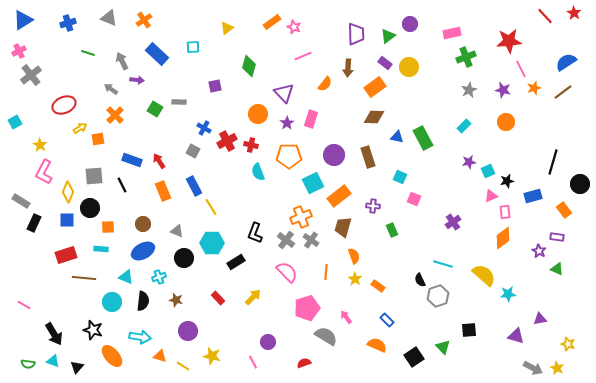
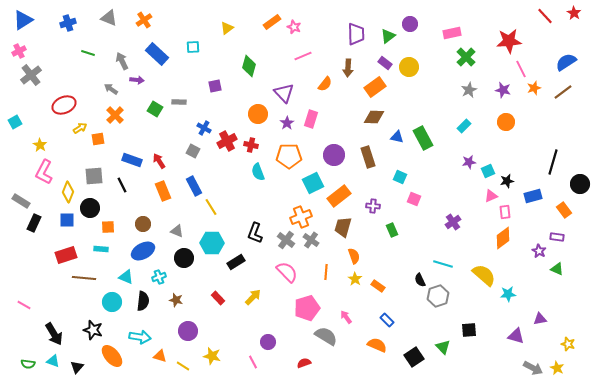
green cross at (466, 57): rotated 24 degrees counterclockwise
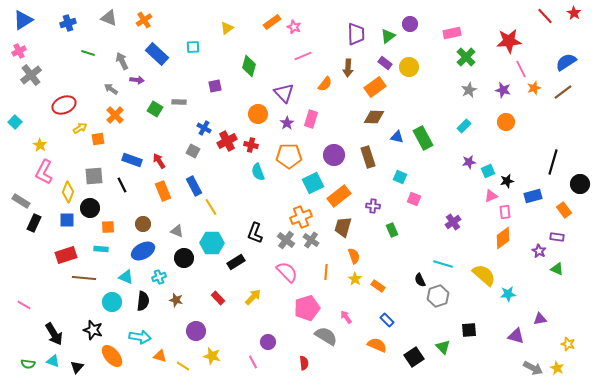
cyan square at (15, 122): rotated 16 degrees counterclockwise
purple circle at (188, 331): moved 8 px right
red semicircle at (304, 363): rotated 104 degrees clockwise
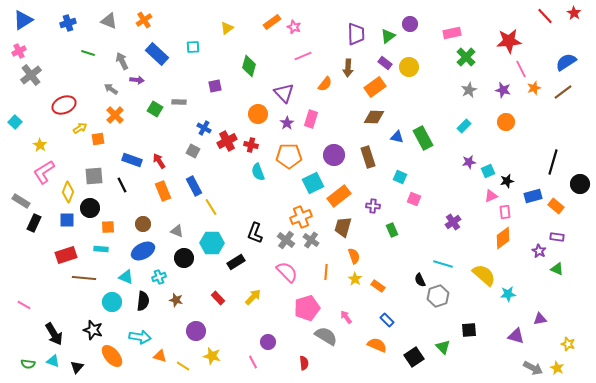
gray triangle at (109, 18): moved 3 px down
pink L-shape at (44, 172): rotated 30 degrees clockwise
orange rectangle at (564, 210): moved 8 px left, 4 px up; rotated 14 degrees counterclockwise
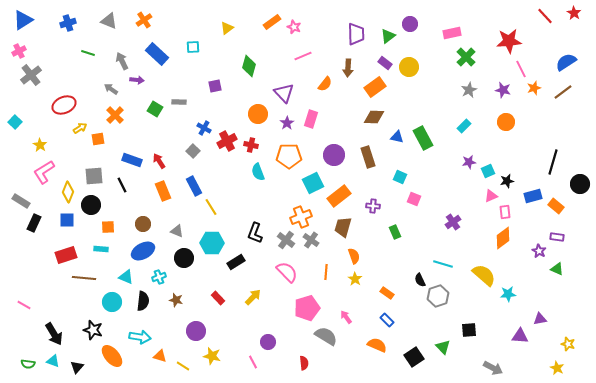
gray square at (193, 151): rotated 16 degrees clockwise
black circle at (90, 208): moved 1 px right, 3 px up
green rectangle at (392, 230): moved 3 px right, 2 px down
orange rectangle at (378, 286): moved 9 px right, 7 px down
purple triangle at (516, 336): moved 4 px right; rotated 12 degrees counterclockwise
gray arrow at (533, 368): moved 40 px left
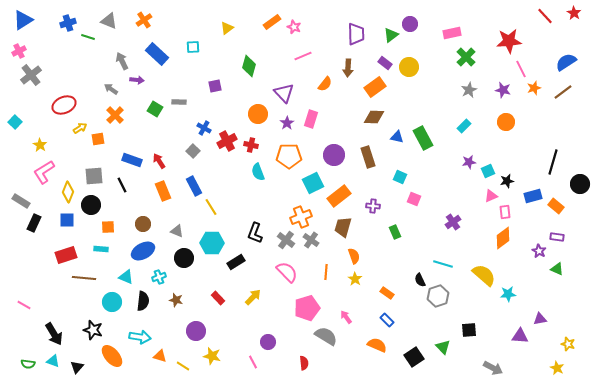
green triangle at (388, 36): moved 3 px right, 1 px up
green line at (88, 53): moved 16 px up
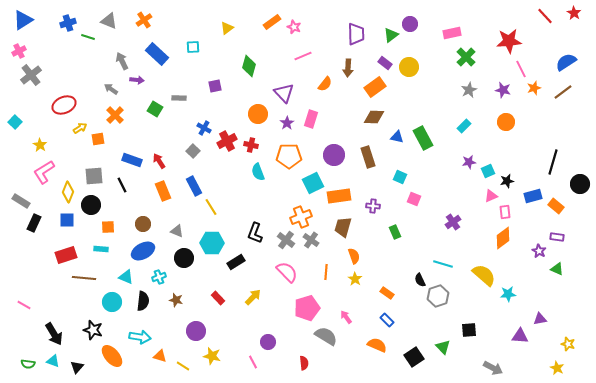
gray rectangle at (179, 102): moved 4 px up
orange rectangle at (339, 196): rotated 30 degrees clockwise
